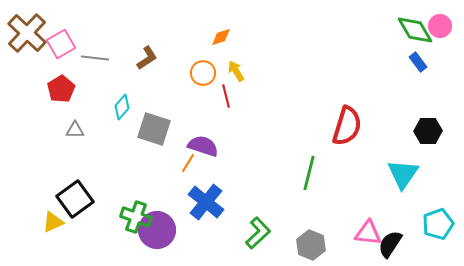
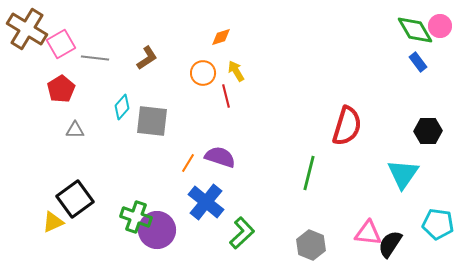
brown cross: moved 4 px up; rotated 12 degrees counterclockwise
gray square: moved 2 px left, 8 px up; rotated 12 degrees counterclockwise
purple semicircle: moved 17 px right, 11 px down
cyan pentagon: rotated 28 degrees clockwise
green L-shape: moved 16 px left
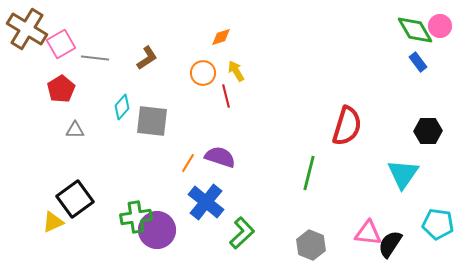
green cross: rotated 28 degrees counterclockwise
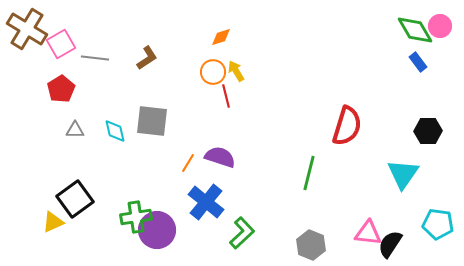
orange circle: moved 10 px right, 1 px up
cyan diamond: moved 7 px left, 24 px down; rotated 55 degrees counterclockwise
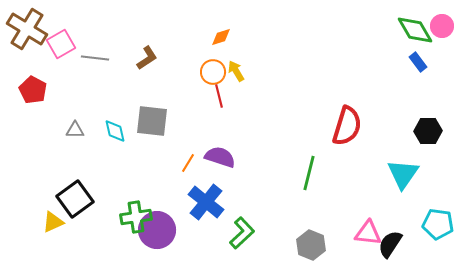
pink circle: moved 2 px right
red pentagon: moved 28 px left, 1 px down; rotated 12 degrees counterclockwise
red line: moved 7 px left
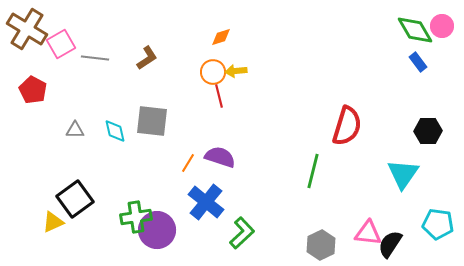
yellow arrow: rotated 65 degrees counterclockwise
green line: moved 4 px right, 2 px up
gray hexagon: moved 10 px right; rotated 12 degrees clockwise
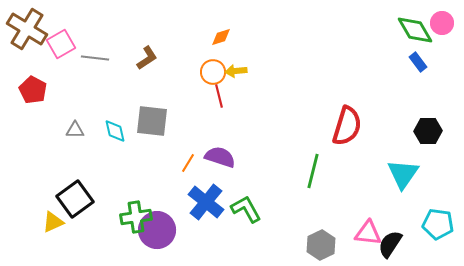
pink circle: moved 3 px up
green L-shape: moved 4 px right, 24 px up; rotated 76 degrees counterclockwise
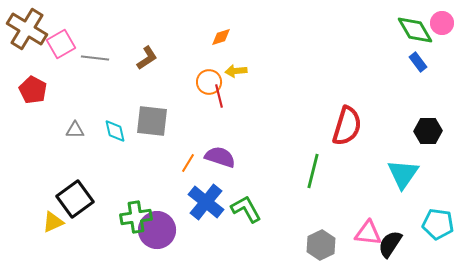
orange circle: moved 4 px left, 10 px down
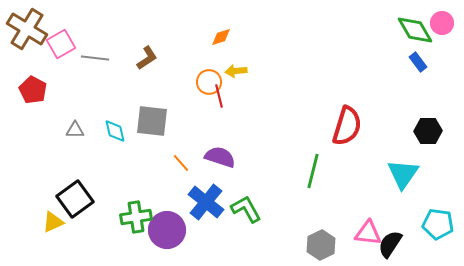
orange line: moved 7 px left; rotated 72 degrees counterclockwise
purple circle: moved 10 px right
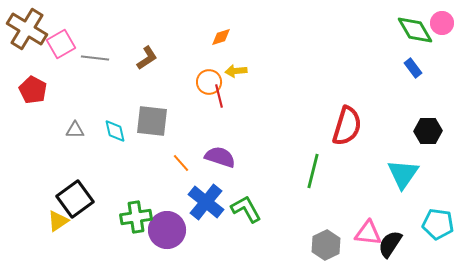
blue rectangle: moved 5 px left, 6 px down
yellow triangle: moved 5 px right, 1 px up; rotated 10 degrees counterclockwise
gray hexagon: moved 5 px right
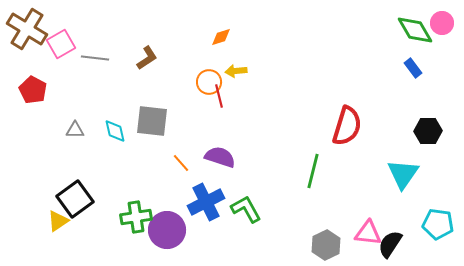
blue cross: rotated 24 degrees clockwise
